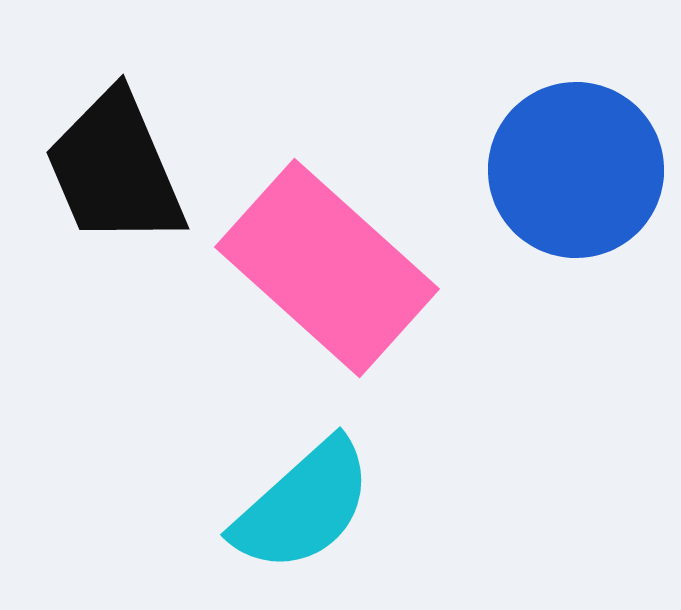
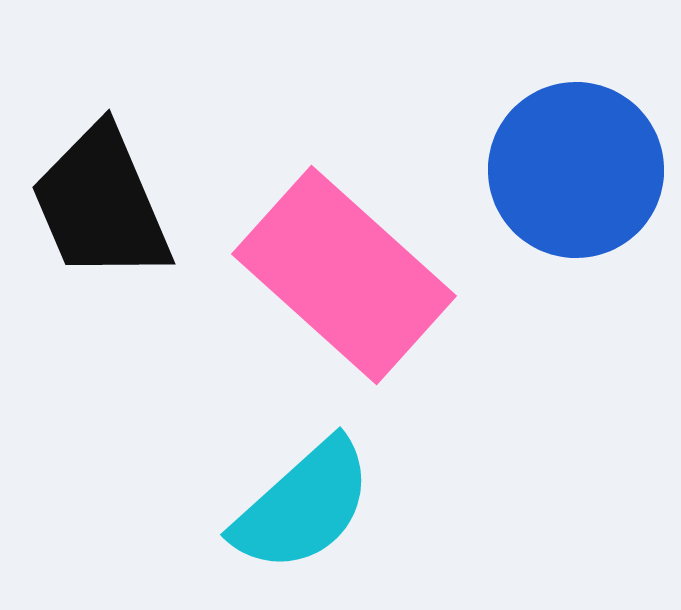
black trapezoid: moved 14 px left, 35 px down
pink rectangle: moved 17 px right, 7 px down
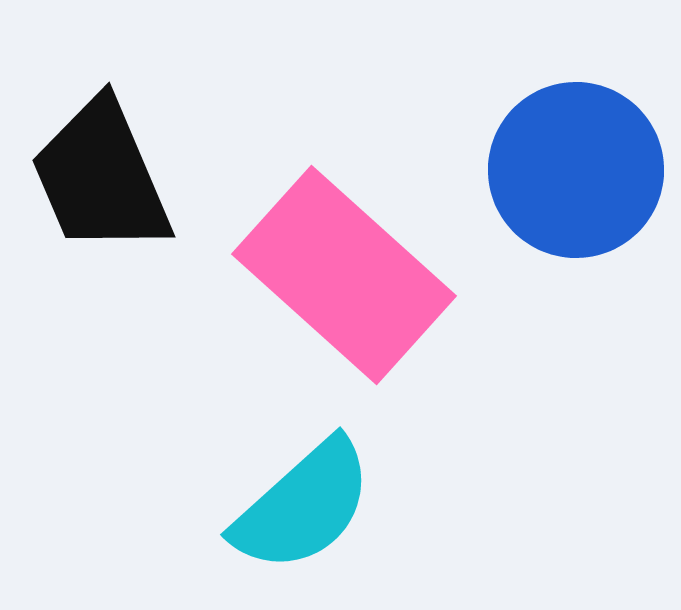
black trapezoid: moved 27 px up
